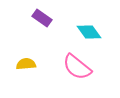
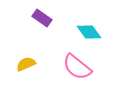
yellow semicircle: rotated 18 degrees counterclockwise
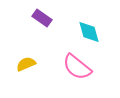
cyan diamond: rotated 20 degrees clockwise
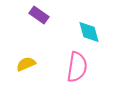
purple rectangle: moved 3 px left, 3 px up
pink semicircle: rotated 120 degrees counterclockwise
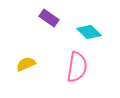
purple rectangle: moved 10 px right, 3 px down
cyan diamond: rotated 30 degrees counterclockwise
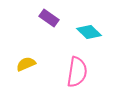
pink semicircle: moved 5 px down
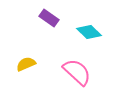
pink semicircle: rotated 56 degrees counterclockwise
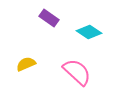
cyan diamond: rotated 10 degrees counterclockwise
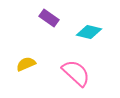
cyan diamond: rotated 20 degrees counterclockwise
pink semicircle: moved 1 px left, 1 px down
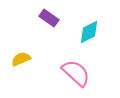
cyan diamond: rotated 40 degrees counterclockwise
yellow semicircle: moved 5 px left, 5 px up
